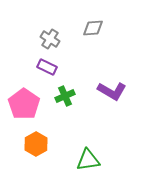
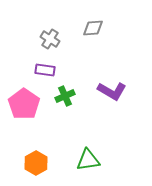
purple rectangle: moved 2 px left, 3 px down; rotated 18 degrees counterclockwise
orange hexagon: moved 19 px down
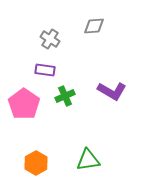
gray diamond: moved 1 px right, 2 px up
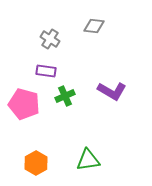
gray diamond: rotated 10 degrees clockwise
purple rectangle: moved 1 px right, 1 px down
pink pentagon: rotated 20 degrees counterclockwise
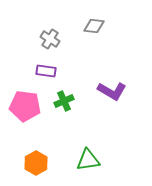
green cross: moved 1 px left, 5 px down
pink pentagon: moved 1 px right, 2 px down; rotated 8 degrees counterclockwise
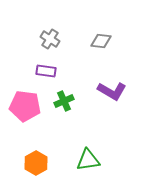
gray diamond: moved 7 px right, 15 px down
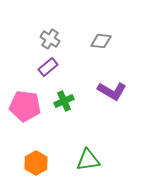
purple rectangle: moved 2 px right, 4 px up; rotated 48 degrees counterclockwise
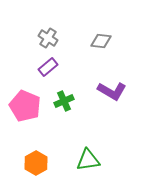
gray cross: moved 2 px left, 1 px up
pink pentagon: rotated 16 degrees clockwise
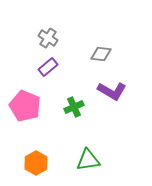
gray diamond: moved 13 px down
green cross: moved 10 px right, 6 px down
